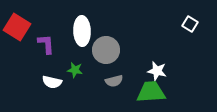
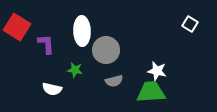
white semicircle: moved 7 px down
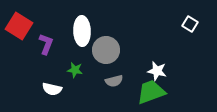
red square: moved 2 px right, 1 px up
purple L-shape: rotated 25 degrees clockwise
green trapezoid: rotated 16 degrees counterclockwise
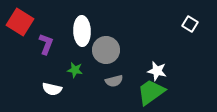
red square: moved 1 px right, 4 px up
green trapezoid: rotated 16 degrees counterclockwise
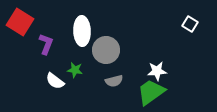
white star: rotated 18 degrees counterclockwise
white semicircle: moved 3 px right, 8 px up; rotated 24 degrees clockwise
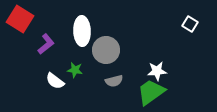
red square: moved 3 px up
purple L-shape: rotated 30 degrees clockwise
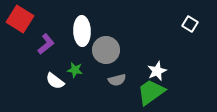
white star: rotated 18 degrees counterclockwise
gray semicircle: moved 3 px right, 1 px up
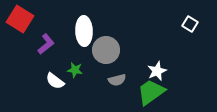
white ellipse: moved 2 px right
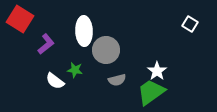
white star: rotated 12 degrees counterclockwise
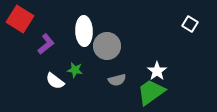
gray circle: moved 1 px right, 4 px up
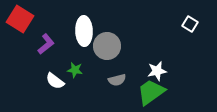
white star: rotated 24 degrees clockwise
